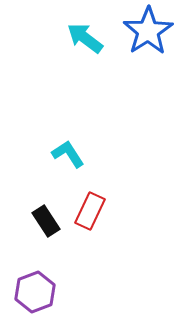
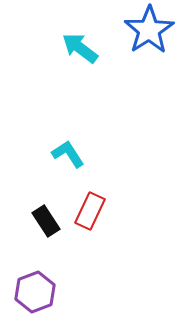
blue star: moved 1 px right, 1 px up
cyan arrow: moved 5 px left, 10 px down
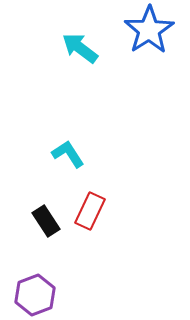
purple hexagon: moved 3 px down
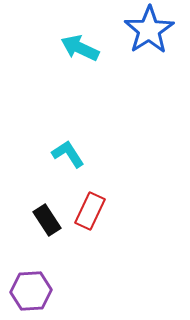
cyan arrow: rotated 12 degrees counterclockwise
black rectangle: moved 1 px right, 1 px up
purple hexagon: moved 4 px left, 4 px up; rotated 18 degrees clockwise
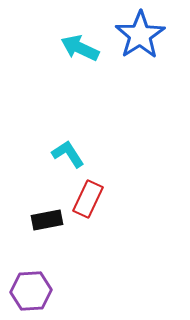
blue star: moved 9 px left, 5 px down
red rectangle: moved 2 px left, 12 px up
black rectangle: rotated 68 degrees counterclockwise
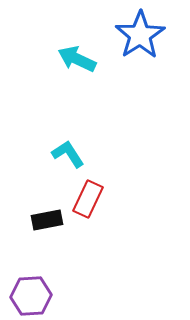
cyan arrow: moved 3 px left, 11 px down
purple hexagon: moved 5 px down
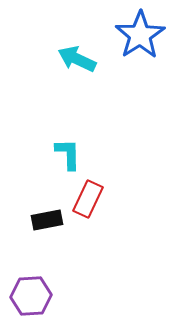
cyan L-shape: rotated 32 degrees clockwise
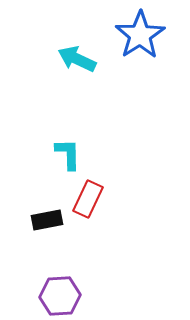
purple hexagon: moved 29 px right
